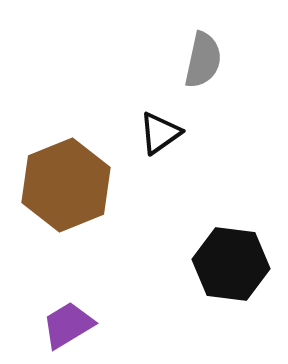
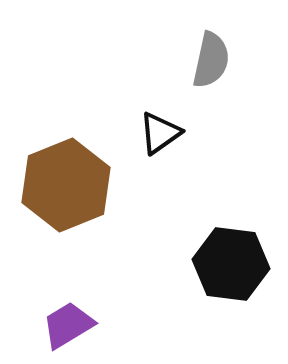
gray semicircle: moved 8 px right
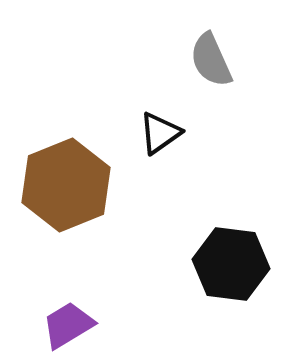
gray semicircle: rotated 144 degrees clockwise
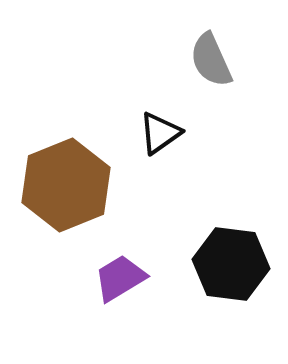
purple trapezoid: moved 52 px right, 47 px up
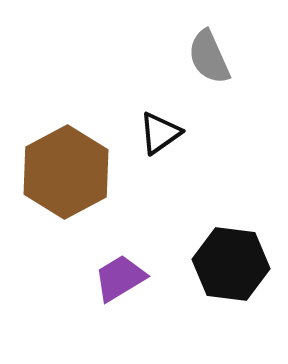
gray semicircle: moved 2 px left, 3 px up
brown hexagon: moved 13 px up; rotated 6 degrees counterclockwise
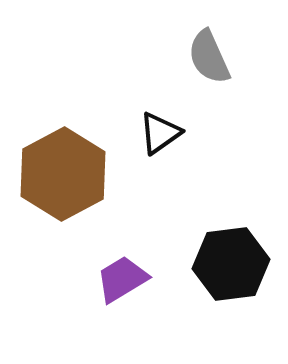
brown hexagon: moved 3 px left, 2 px down
black hexagon: rotated 14 degrees counterclockwise
purple trapezoid: moved 2 px right, 1 px down
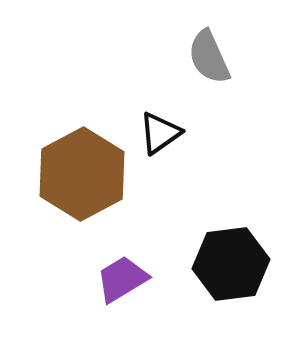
brown hexagon: moved 19 px right
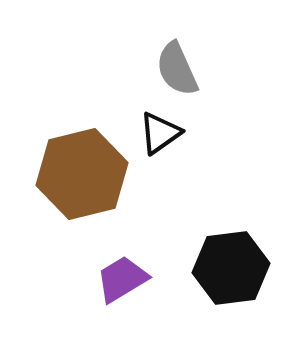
gray semicircle: moved 32 px left, 12 px down
brown hexagon: rotated 14 degrees clockwise
black hexagon: moved 4 px down
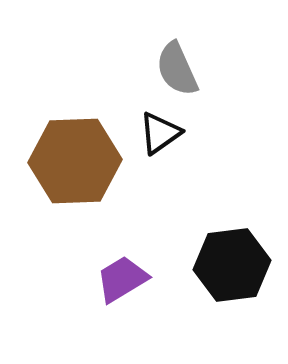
brown hexagon: moved 7 px left, 13 px up; rotated 12 degrees clockwise
black hexagon: moved 1 px right, 3 px up
